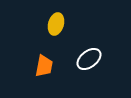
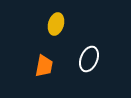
white ellipse: rotated 30 degrees counterclockwise
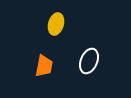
white ellipse: moved 2 px down
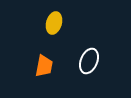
yellow ellipse: moved 2 px left, 1 px up
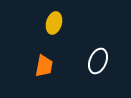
white ellipse: moved 9 px right
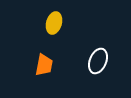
orange trapezoid: moved 1 px up
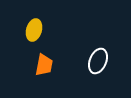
yellow ellipse: moved 20 px left, 7 px down
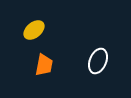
yellow ellipse: rotated 35 degrees clockwise
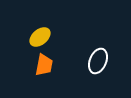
yellow ellipse: moved 6 px right, 7 px down
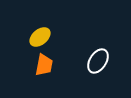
white ellipse: rotated 10 degrees clockwise
